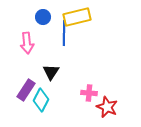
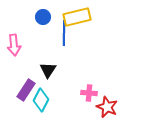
pink arrow: moved 13 px left, 2 px down
black triangle: moved 3 px left, 2 px up
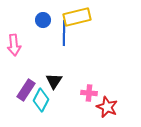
blue circle: moved 3 px down
black triangle: moved 6 px right, 11 px down
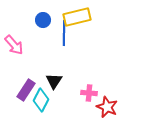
pink arrow: rotated 35 degrees counterclockwise
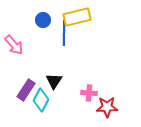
red star: rotated 25 degrees counterclockwise
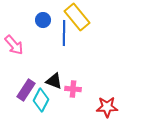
yellow rectangle: rotated 64 degrees clockwise
black triangle: rotated 42 degrees counterclockwise
pink cross: moved 16 px left, 4 px up
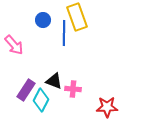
yellow rectangle: rotated 20 degrees clockwise
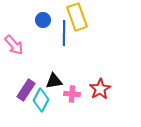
black triangle: rotated 30 degrees counterclockwise
pink cross: moved 1 px left, 5 px down
red star: moved 7 px left, 18 px up; rotated 30 degrees counterclockwise
